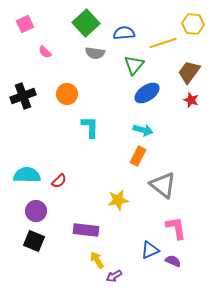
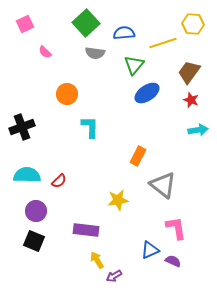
black cross: moved 1 px left, 31 px down
cyan arrow: moved 55 px right; rotated 24 degrees counterclockwise
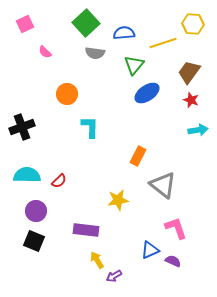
pink L-shape: rotated 10 degrees counterclockwise
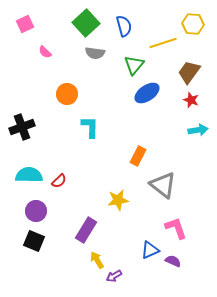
blue semicircle: moved 7 px up; rotated 80 degrees clockwise
cyan semicircle: moved 2 px right
purple rectangle: rotated 65 degrees counterclockwise
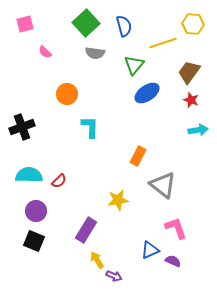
pink square: rotated 12 degrees clockwise
purple arrow: rotated 126 degrees counterclockwise
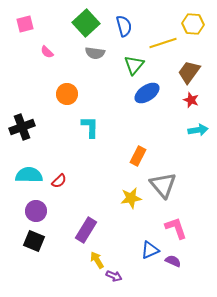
pink semicircle: moved 2 px right
gray triangle: rotated 12 degrees clockwise
yellow star: moved 13 px right, 2 px up
